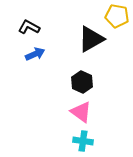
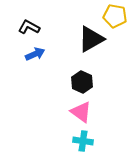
yellow pentagon: moved 2 px left
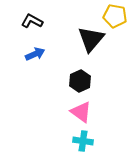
black L-shape: moved 3 px right, 6 px up
black triangle: rotated 20 degrees counterclockwise
black hexagon: moved 2 px left, 1 px up; rotated 10 degrees clockwise
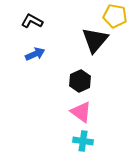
black triangle: moved 4 px right, 1 px down
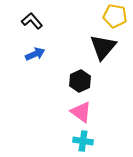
black L-shape: rotated 20 degrees clockwise
black triangle: moved 8 px right, 7 px down
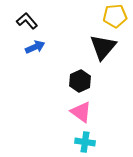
yellow pentagon: rotated 15 degrees counterclockwise
black L-shape: moved 5 px left
blue arrow: moved 7 px up
cyan cross: moved 2 px right, 1 px down
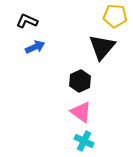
yellow pentagon: rotated 10 degrees clockwise
black L-shape: rotated 25 degrees counterclockwise
black triangle: moved 1 px left
cyan cross: moved 1 px left, 1 px up; rotated 18 degrees clockwise
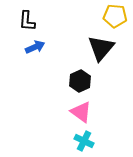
black L-shape: rotated 110 degrees counterclockwise
black triangle: moved 1 px left, 1 px down
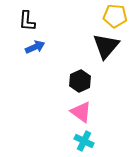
black triangle: moved 5 px right, 2 px up
